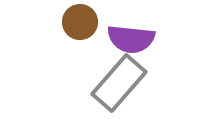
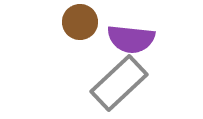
gray rectangle: rotated 6 degrees clockwise
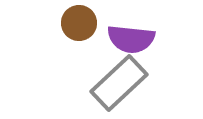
brown circle: moved 1 px left, 1 px down
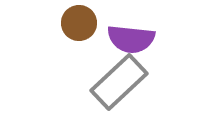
gray rectangle: moved 1 px up
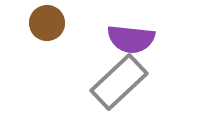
brown circle: moved 32 px left
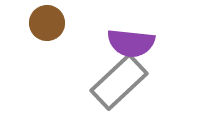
purple semicircle: moved 4 px down
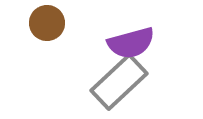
purple semicircle: rotated 21 degrees counterclockwise
